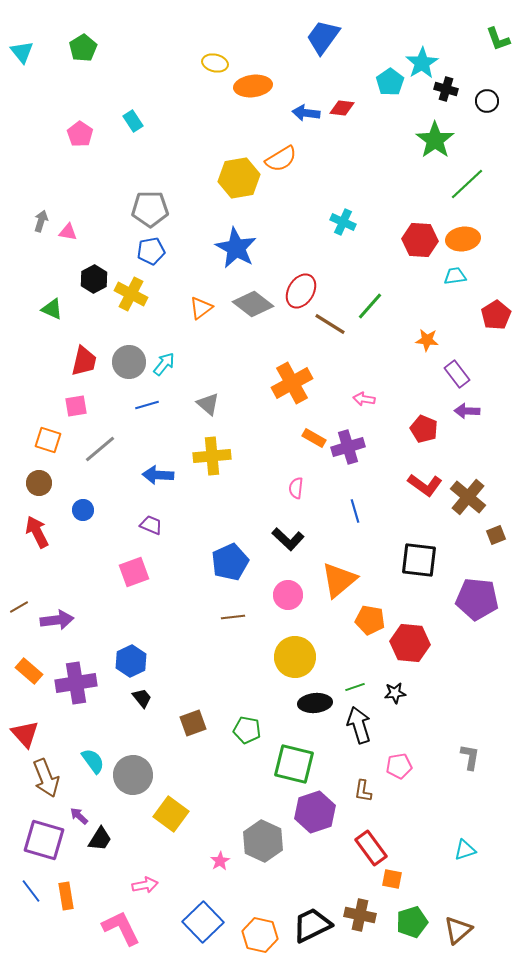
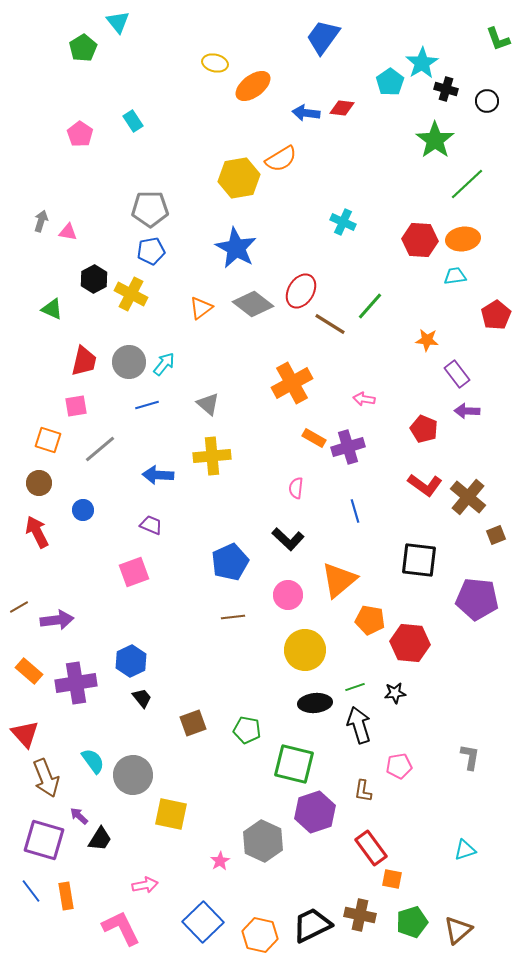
cyan triangle at (22, 52): moved 96 px right, 30 px up
orange ellipse at (253, 86): rotated 30 degrees counterclockwise
yellow circle at (295, 657): moved 10 px right, 7 px up
yellow square at (171, 814): rotated 24 degrees counterclockwise
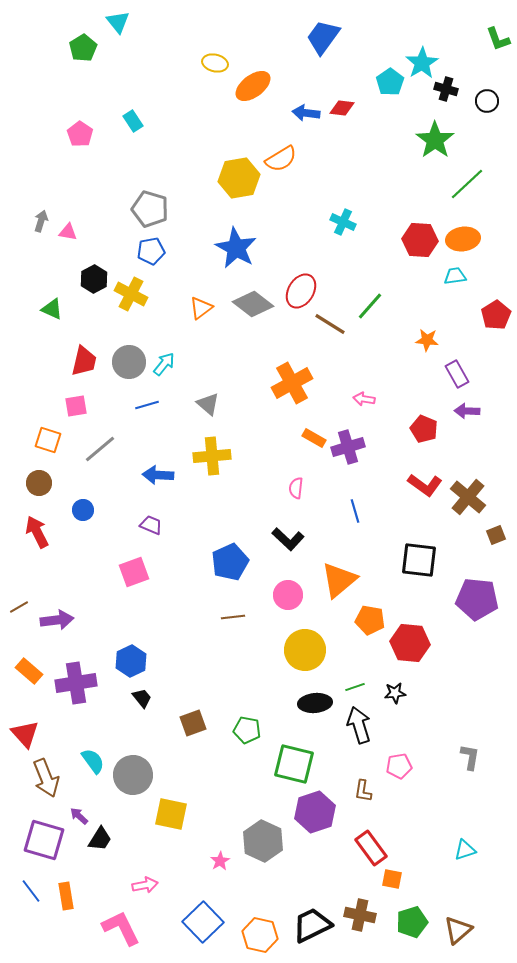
gray pentagon at (150, 209): rotated 18 degrees clockwise
purple rectangle at (457, 374): rotated 8 degrees clockwise
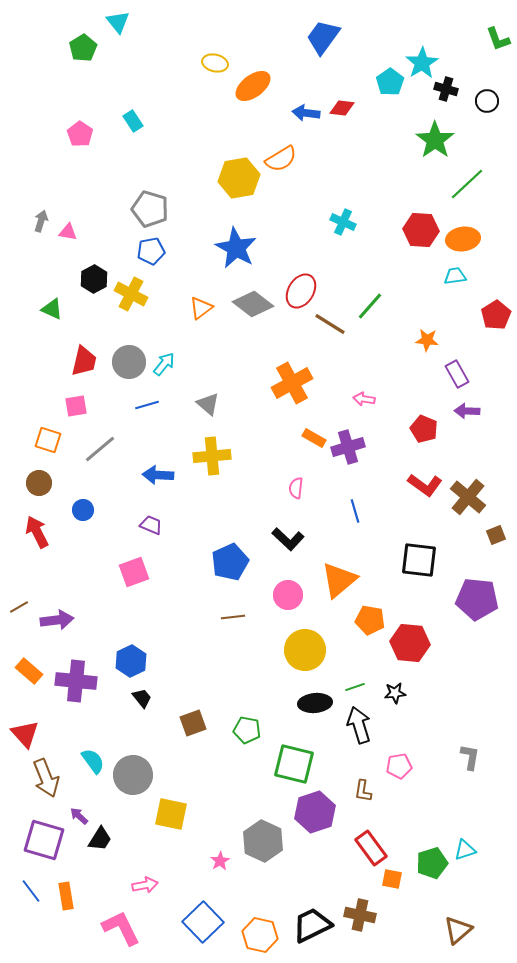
red hexagon at (420, 240): moved 1 px right, 10 px up
purple cross at (76, 683): moved 2 px up; rotated 15 degrees clockwise
green pentagon at (412, 922): moved 20 px right, 59 px up
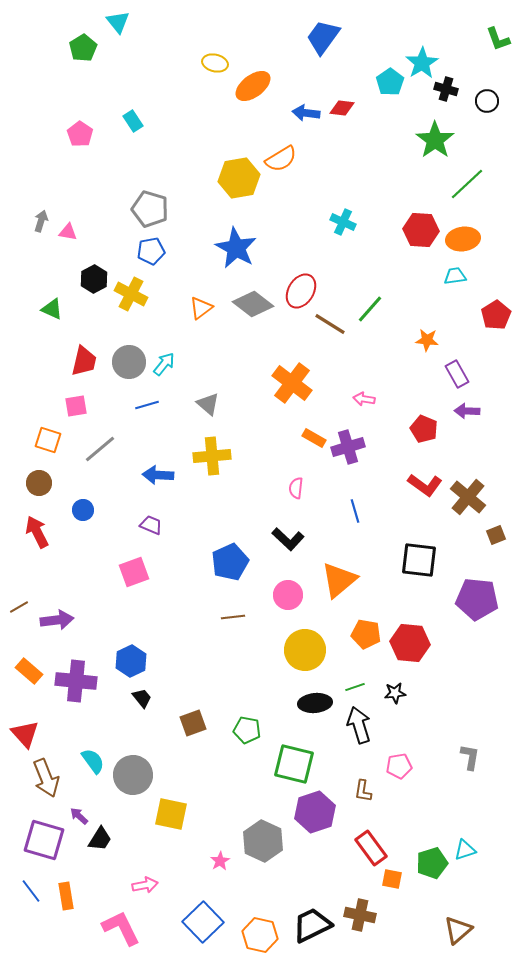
green line at (370, 306): moved 3 px down
orange cross at (292, 383): rotated 24 degrees counterclockwise
orange pentagon at (370, 620): moved 4 px left, 14 px down
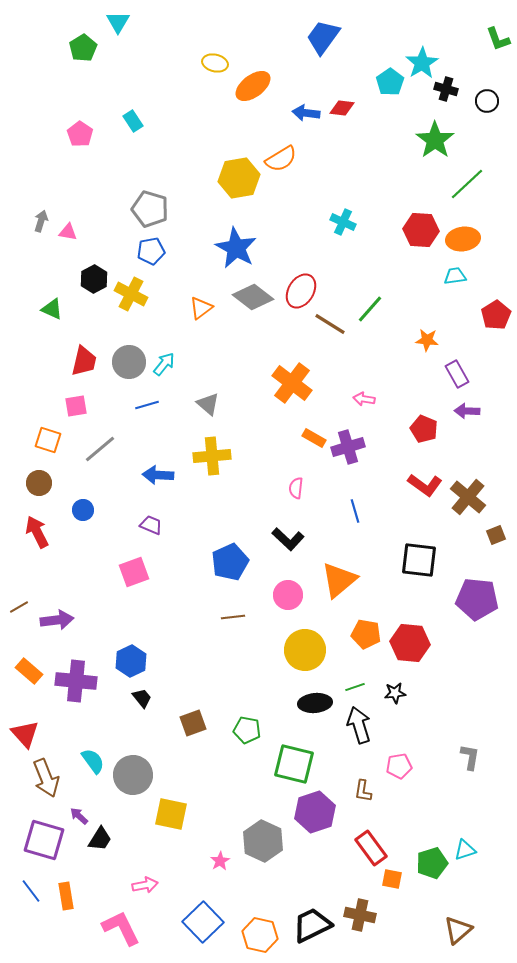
cyan triangle at (118, 22): rotated 10 degrees clockwise
gray diamond at (253, 304): moved 7 px up
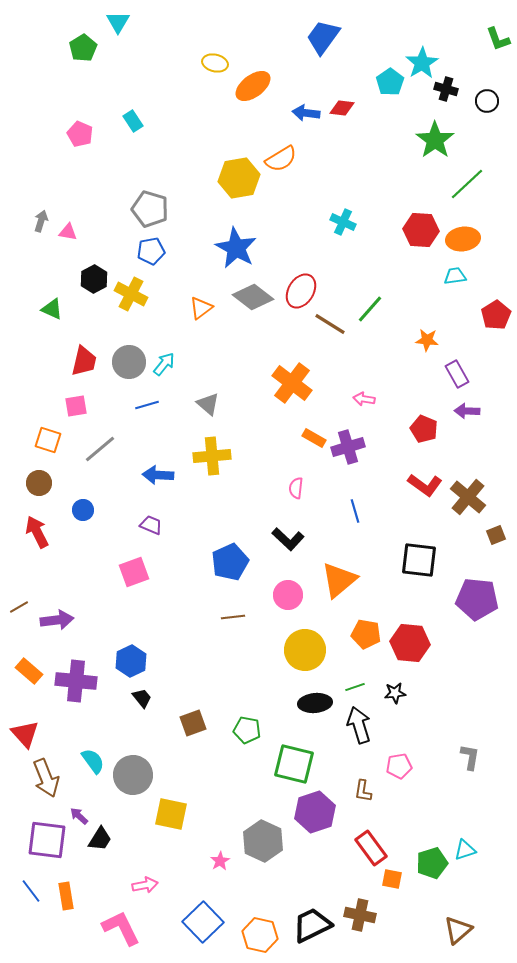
pink pentagon at (80, 134): rotated 10 degrees counterclockwise
purple square at (44, 840): moved 3 px right; rotated 9 degrees counterclockwise
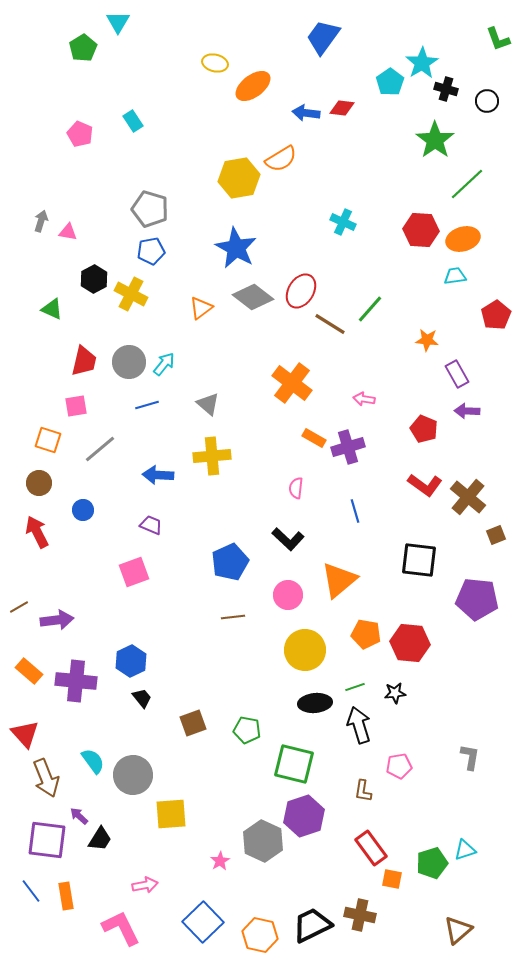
orange ellipse at (463, 239): rotated 8 degrees counterclockwise
purple hexagon at (315, 812): moved 11 px left, 4 px down
yellow square at (171, 814): rotated 16 degrees counterclockwise
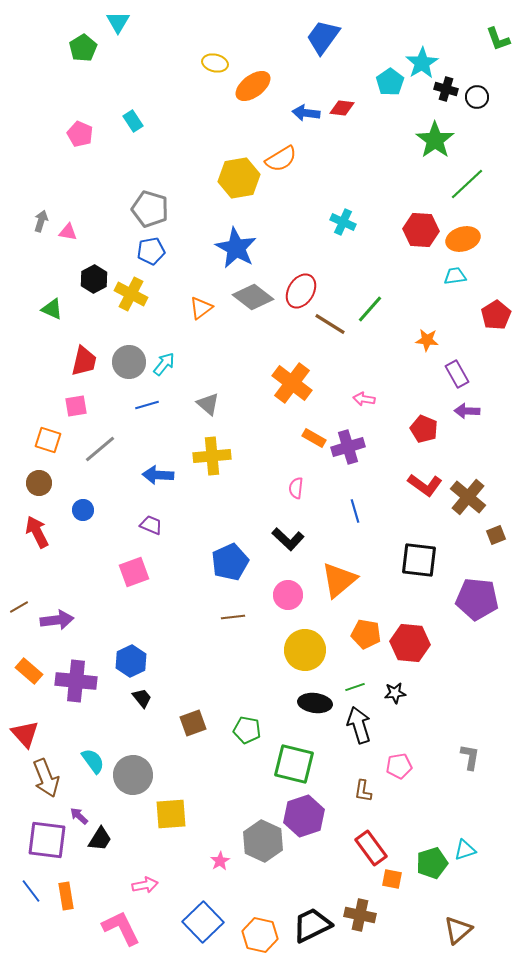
black circle at (487, 101): moved 10 px left, 4 px up
black ellipse at (315, 703): rotated 12 degrees clockwise
